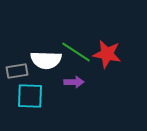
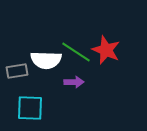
red star: moved 1 px left, 4 px up; rotated 12 degrees clockwise
cyan square: moved 12 px down
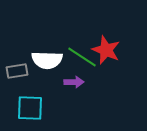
green line: moved 6 px right, 5 px down
white semicircle: moved 1 px right
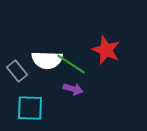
green line: moved 11 px left, 7 px down
gray rectangle: rotated 60 degrees clockwise
purple arrow: moved 1 px left, 7 px down; rotated 18 degrees clockwise
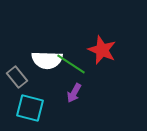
red star: moved 4 px left
gray rectangle: moved 6 px down
purple arrow: moved 1 px right, 4 px down; rotated 102 degrees clockwise
cyan square: rotated 12 degrees clockwise
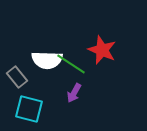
cyan square: moved 1 px left, 1 px down
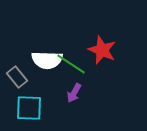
cyan square: moved 1 px up; rotated 12 degrees counterclockwise
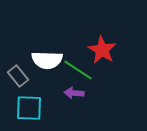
red star: rotated 8 degrees clockwise
green line: moved 7 px right, 6 px down
gray rectangle: moved 1 px right, 1 px up
purple arrow: rotated 66 degrees clockwise
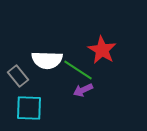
purple arrow: moved 9 px right, 3 px up; rotated 30 degrees counterclockwise
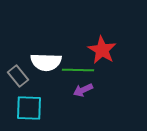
white semicircle: moved 1 px left, 2 px down
green line: rotated 32 degrees counterclockwise
